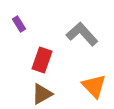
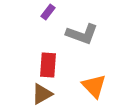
purple rectangle: moved 29 px right, 12 px up; rotated 70 degrees clockwise
gray L-shape: rotated 152 degrees clockwise
red rectangle: moved 6 px right, 5 px down; rotated 15 degrees counterclockwise
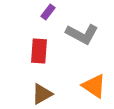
gray L-shape: rotated 8 degrees clockwise
red rectangle: moved 9 px left, 14 px up
orange triangle: rotated 12 degrees counterclockwise
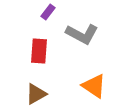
brown triangle: moved 6 px left
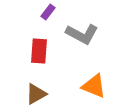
orange triangle: rotated 12 degrees counterclockwise
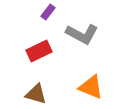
red rectangle: rotated 60 degrees clockwise
orange triangle: moved 3 px left, 1 px down
brown triangle: rotated 45 degrees clockwise
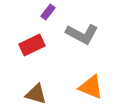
red rectangle: moved 7 px left, 6 px up
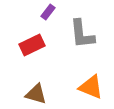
gray L-shape: rotated 56 degrees clockwise
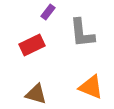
gray L-shape: moved 1 px up
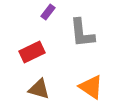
red rectangle: moved 7 px down
orange triangle: rotated 12 degrees clockwise
brown triangle: moved 3 px right, 5 px up
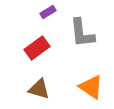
purple rectangle: rotated 21 degrees clockwise
red rectangle: moved 5 px right, 4 px up; rotated 10 degrees counterclockwise
